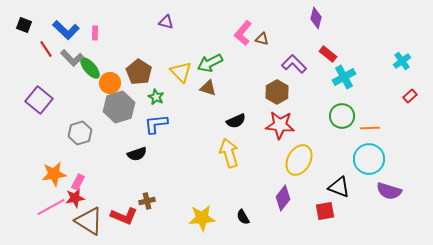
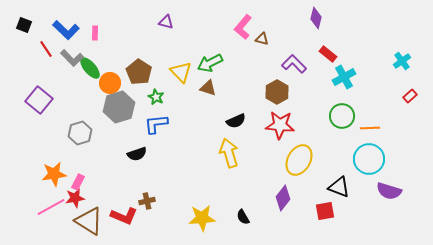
pink L-shape at (243, 33): moved 6 px up
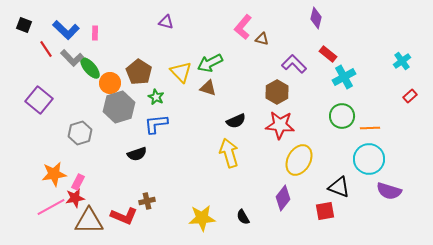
brown triangle at (89, 221): rotated 32 degrees counterclockwise
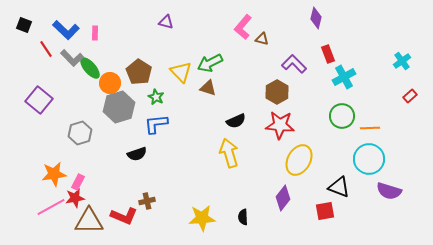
red rectangle at (328, 54): rotated 30 degrees clockwise
black semicircle at (243, 217): rotated 28 degrees clockwise
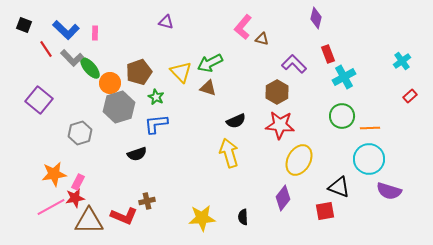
brown pentagon at (139, 72): rotated 20 degrees clockwise
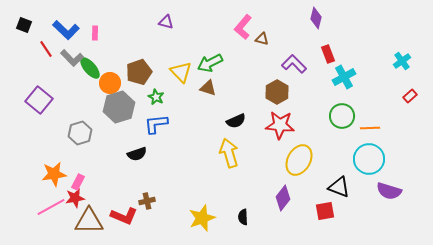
yellow star at (202, 218): rotated 16 degrees counterclockwise
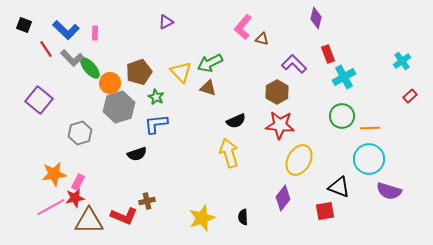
purple triangle at (166, 22): rotated 42 degrees counterclockwise
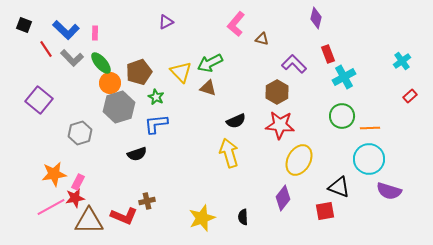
pink L-shape at (243, 27): moved 7 px left, 3 px up
green ellipse at (90, 68): moved 11 px right, 5 px up
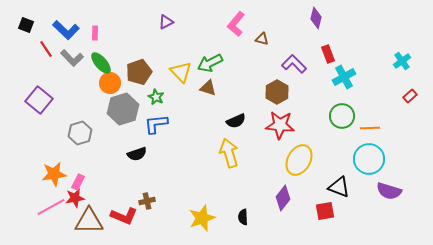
black square at (24, 25): moved 2 px right
gray hexagon at (119, 107): moved 4 px right, 2 px down
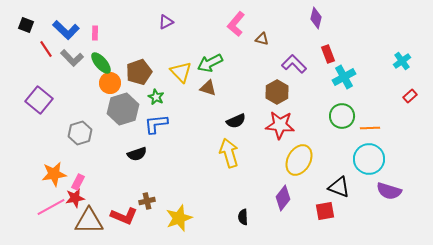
yellow star at (202, 218): moved 23 px left
